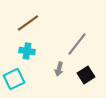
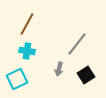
brown line: moved 1 px left, 1 px down; rotated 25 degrees counterclockwise
cyan square: moved 3 px right
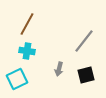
gray line: moved 7 px right, 3 px up
black square: rotated 18 degrees clockwise
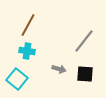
brown line: moved 1 px right, 1 px down
gray arrow: rotated 88 degrees counterclockwise
black square: moved 1 px left, 1 px up; rotated 18 degrees clockwise
cyan square: rotated 25 degrees counterclockwise
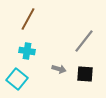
brown line: moved 6 px up
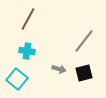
black square: moved 1 px left, 1 px up; rotated 18 degrees counterclockwise
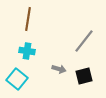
brown line: rotated 20 degrees counterclockwise
black square: moved 3 px down
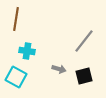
brown line: moved 12 px left
cyan square: moved 1 px left, 2 px up; rotated 10 degrees counterclockwise
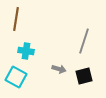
gray line: rotated 20 degrees counterclockwise
cyan cross: moved 1 px left
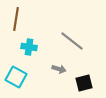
gray line: moved 12 px left; rotated 70 degrees counterclockwise
cyan cross: moved 3 px right, 4 px up
black square: moved 7 px down
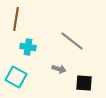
cyan cross: moved 1 px left
black square: rotated 18 degrees clockwise
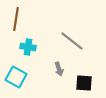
gray arrow: rotated 56 degrees clockwise
